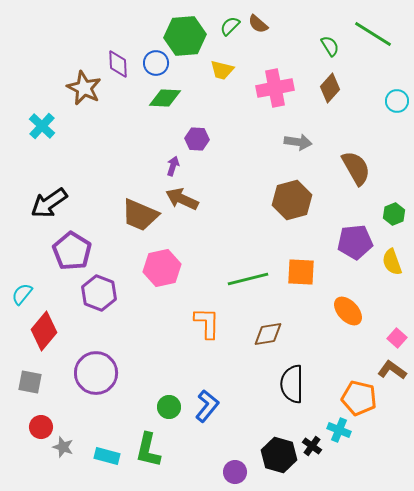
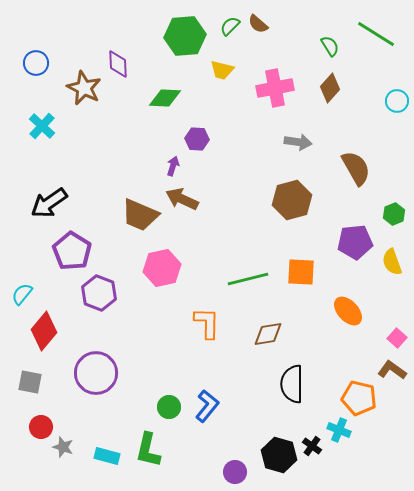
green line at (373, 34): moved 3 px right
blue circle at (156, 63): moved 120 px left
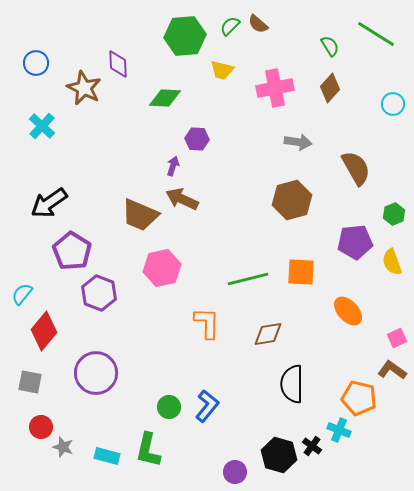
cyan circle at (397, 101): moved 4 px left, 3 px down
pink square at (397, 338): rotated 24 degrees clockwise
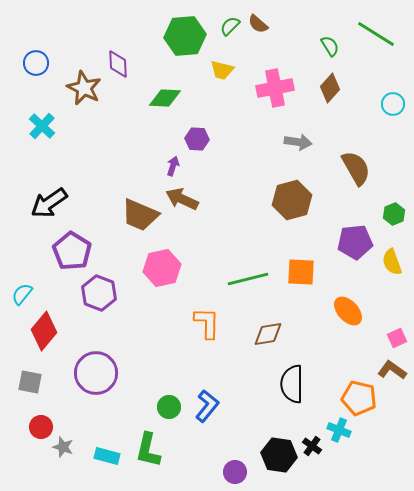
black hexagon at (279, 455): rotated 8 degrees counterclockwise
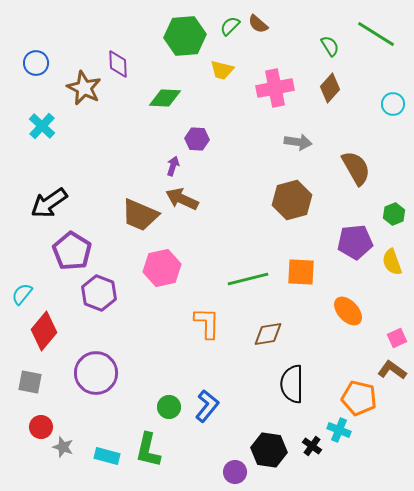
black hexagon at (279, 455): moved 10 px left, 5 px up
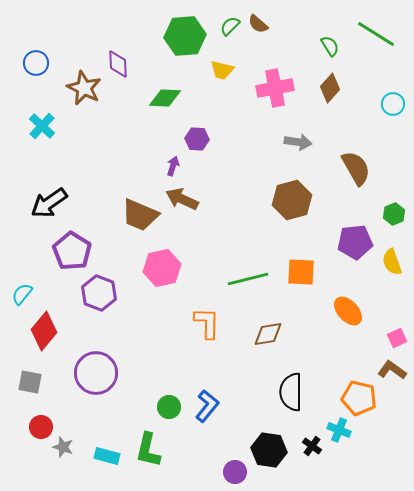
black semicircle at (292, 384): moved 1 px left, 8 px down
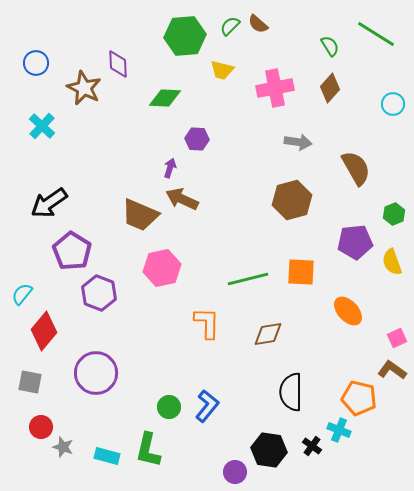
purple arrow at (173, 166): moved 3 px left, 2 px down
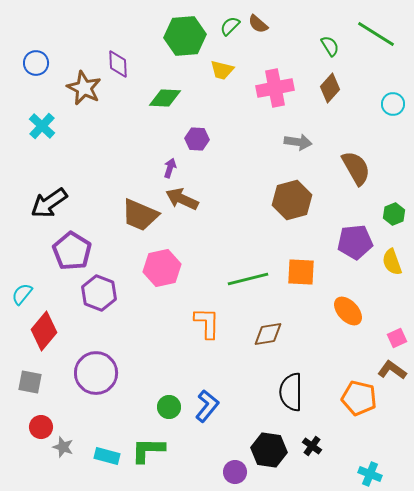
cyan cross at (339, 430): moved 31 px right, 44 px down
green L-shape at (148, 450): rotated 78 degrees clockwise
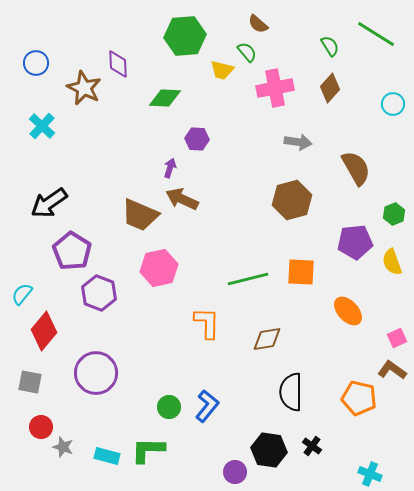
green semicircle at (230, 26): moved 17 px right, 26 px down; rotated 95 degrees clockwise
pink hexagon at (162, 268): moved 3 px left
brown diamond at (268, 334): moved 1 px left, 5 px down
